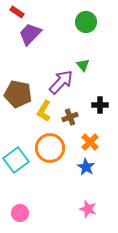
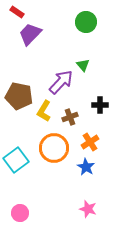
brown pentagon: moved 1 px right, 2 px down
orange cross: rotated 12 degrees clockwise
orange circle: moved 4 px right
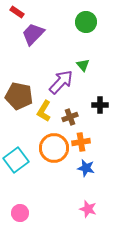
purple trapezoid: moved 3 px right
orange cross: moved 9 px left; rotated 24 degrees clockwise
blue star: moved 1 px down; rotated 18 degrees counterclockwise
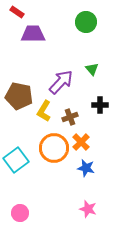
purple trapezoid: rotated 45 degrees clockwise
green triangle: moved 9 px right, 4 px down
orange cross: rotated 36 degrees counterclockwise
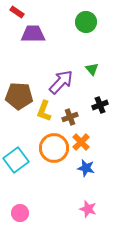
brown pentagon: rotated 8 degrees counterclockwise
black cross: rotated 21 degrees counterclockwise
yellow L-shape: rotated 10 degrees counterclockwise
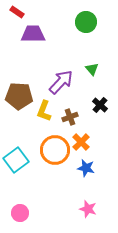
black cross: rotated 28 degrees counterclockwise
orange circle: moved 1 px right, 2 px down
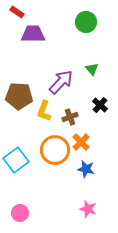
blue star: moved 1 px down
